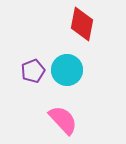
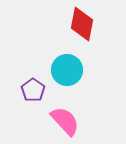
purple pentagon: moved 19 px down; rotated 15 degrees counterclockwise
pink semicircle: moved 2 px right, 1 px down
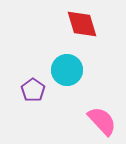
red diamond: rotated 28 degrees counterclockwise
pink semicircle: moved 37 px right
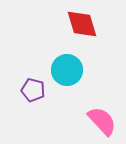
purple pentagon: rotated 20 degrees counterclockwise
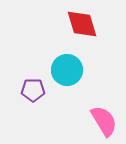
purple pentagon: rotated 15 degrees counterclockwise
pink semicircle: moved 2 px right; rotated 12 degrees clockwise
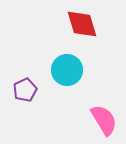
purple pentagon: moved 8 px left; rotated 25 degrees counterclockwise
pink semicircle: moved 1 px up
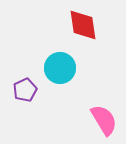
red diamond: moved 1 px right, 1 px down; rotated 8 degrees clockwise
cyan circle: moved 7 px left, 2 px up
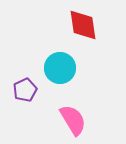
pink semicircle: moved 31 px left
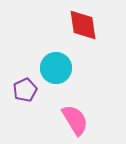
cyan circle: moved 4 px left
pink semicircle: moved 2 px right
